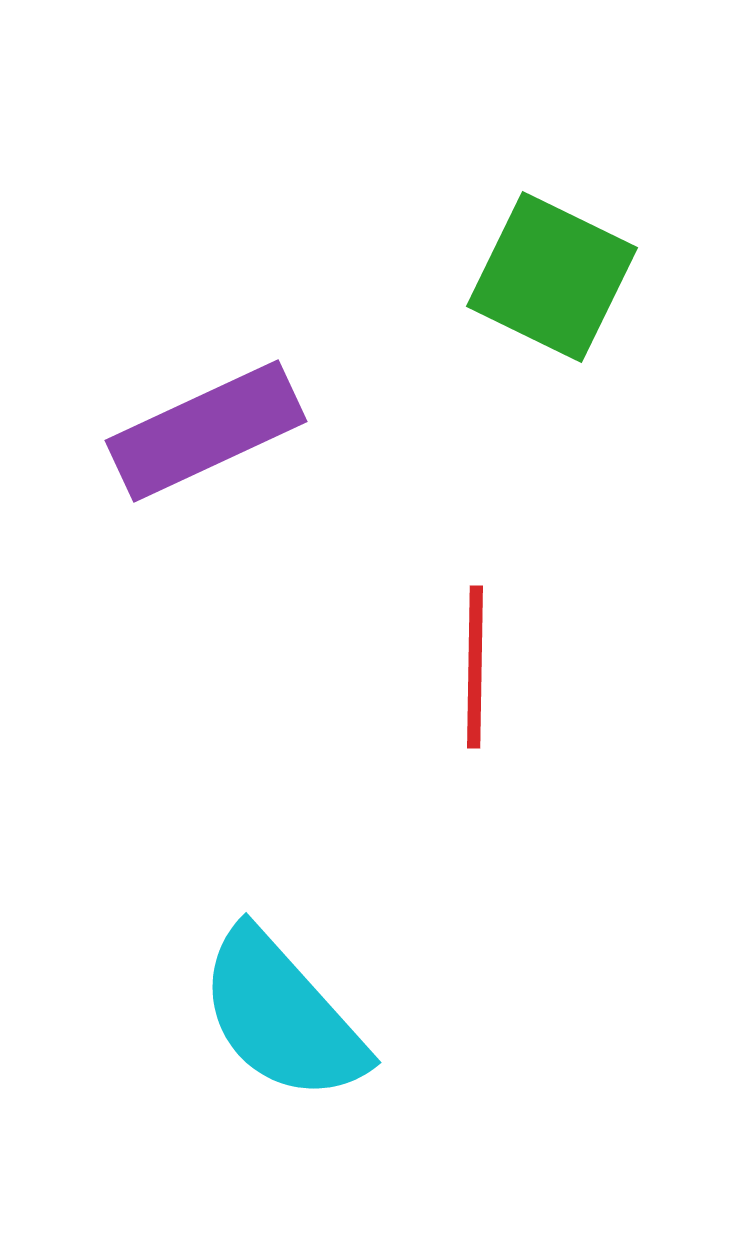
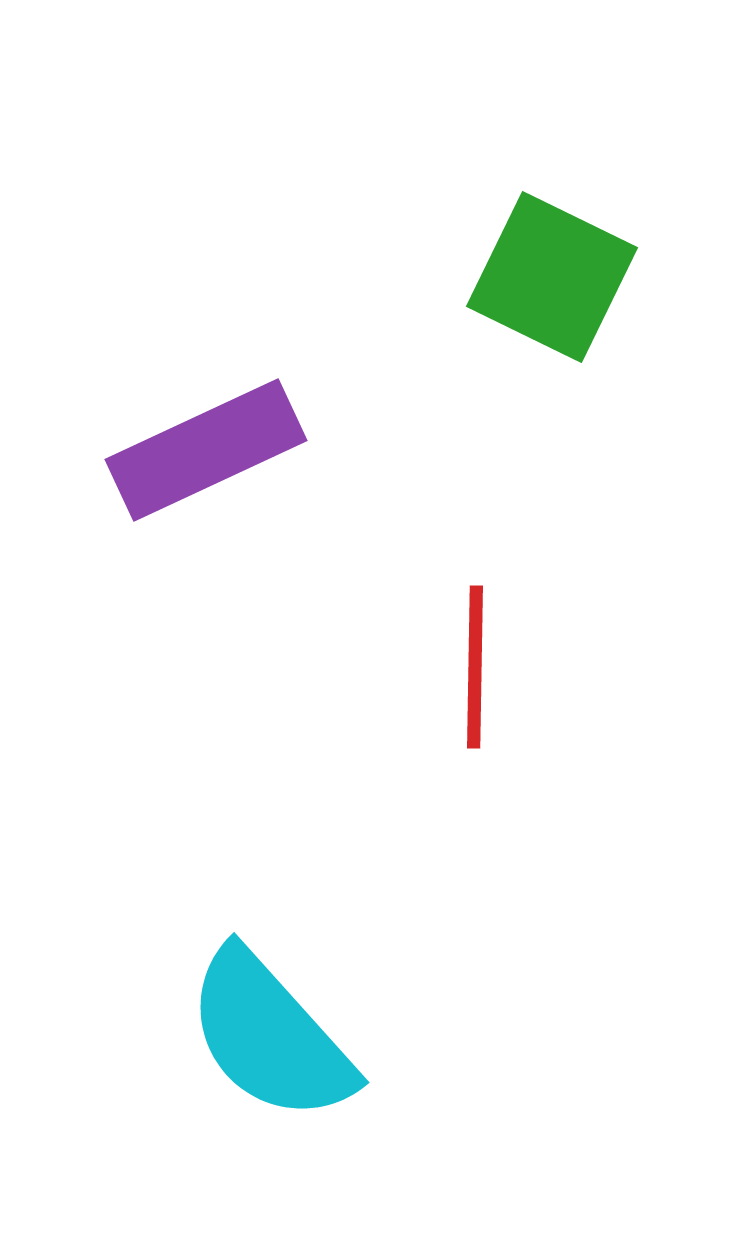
purple rectangle: moved 19 px down
cyan semicircle: moved 12 px left, 20 px down
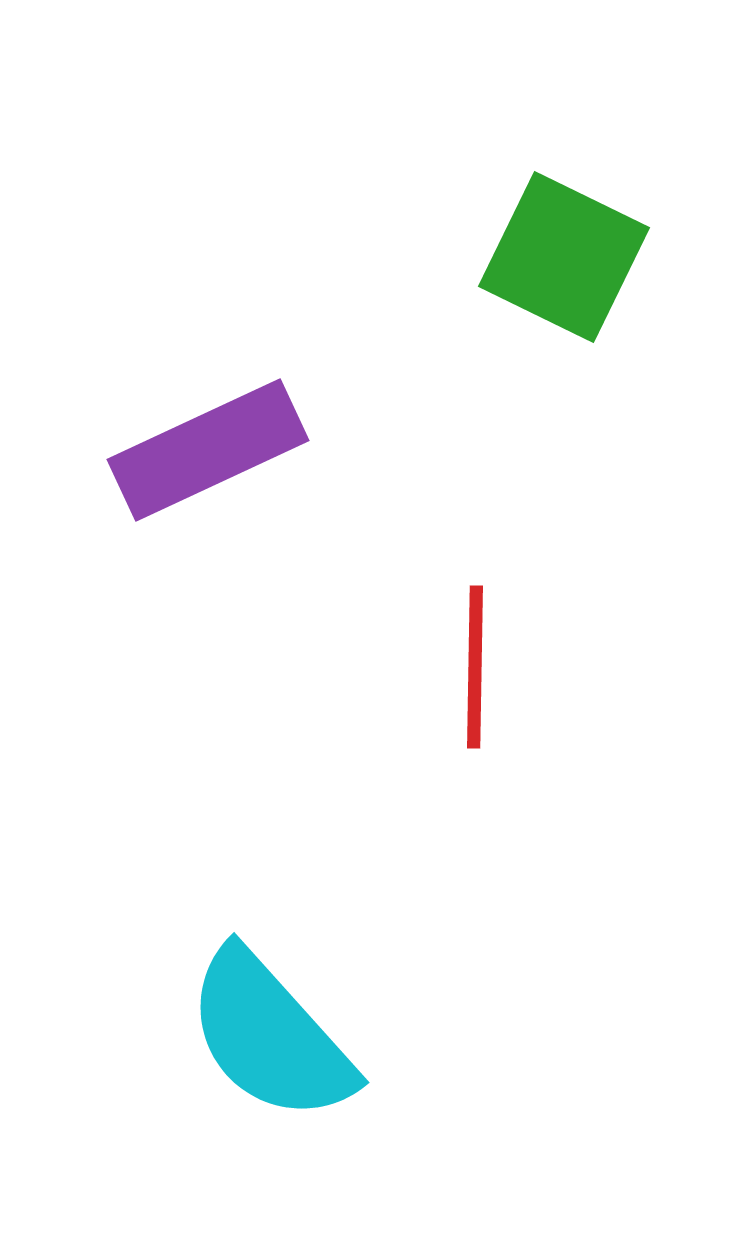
green square: moved 12 px right, 20 px up
purple rectangle: moved 2 px right
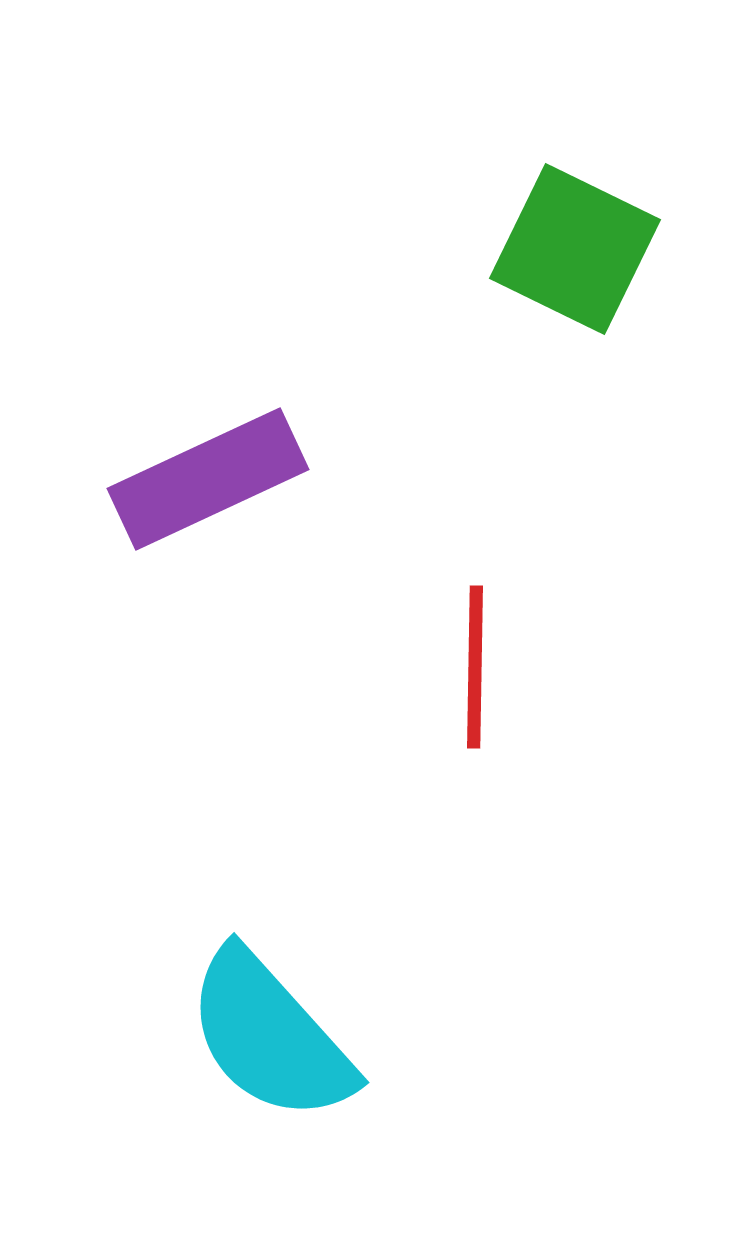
green square: moved 11 px right, 8 px up
purple rectangle: moved 29 px down
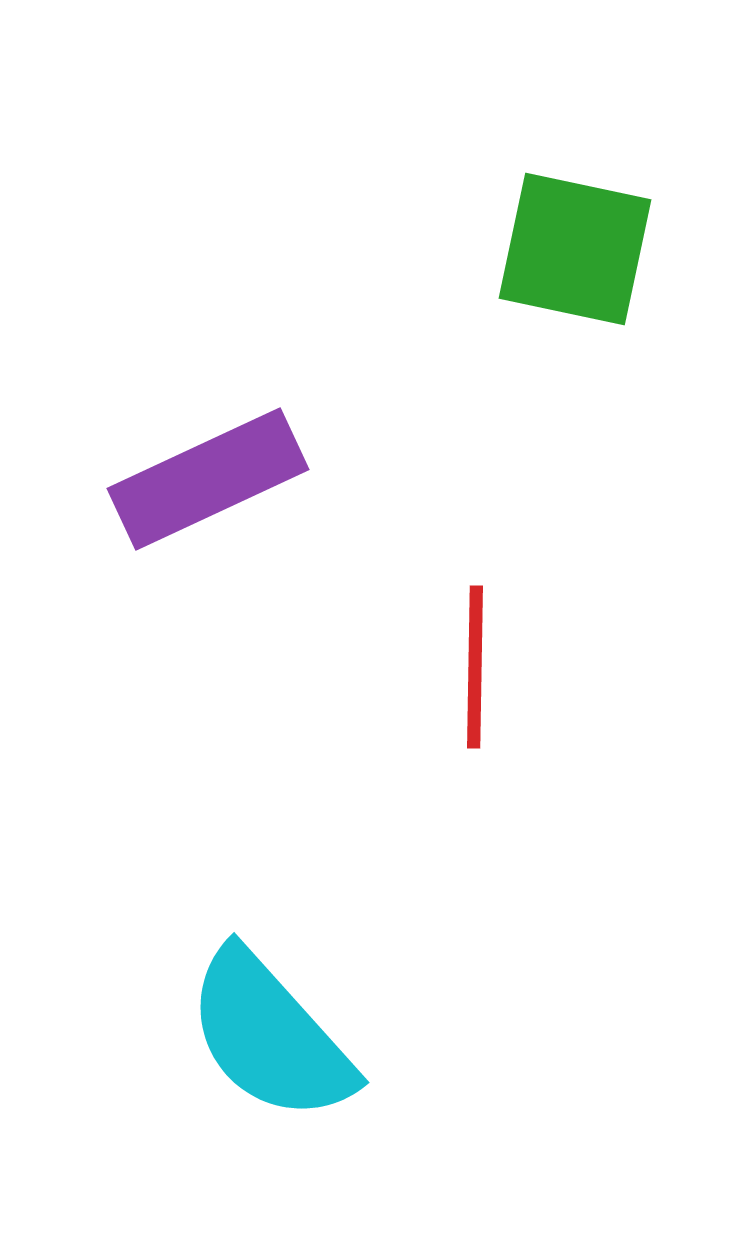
green square: rotated 14 degrees counterclockwise
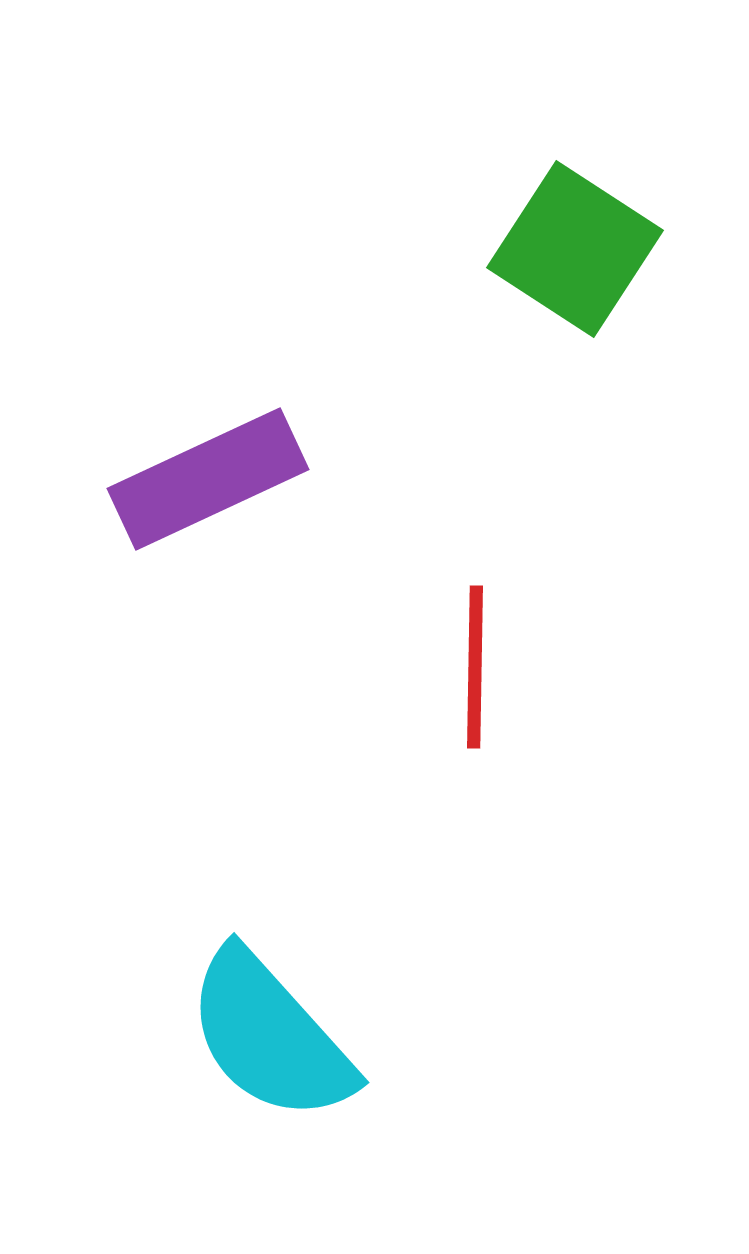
green square: rotated 21 degrees clockwise
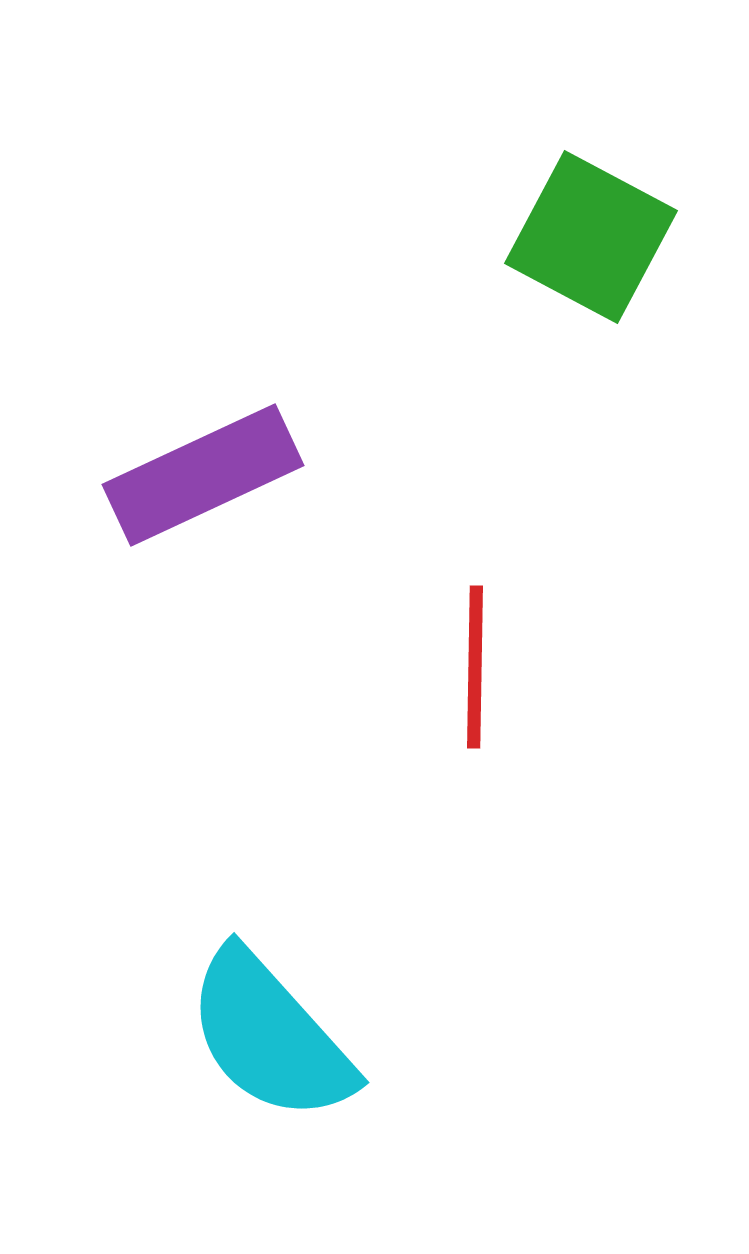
green square: moved 16 px right, 12 px up; rotated 5 degrees counterclockwise
purple rectangle: moved 5 px left, 4 px up
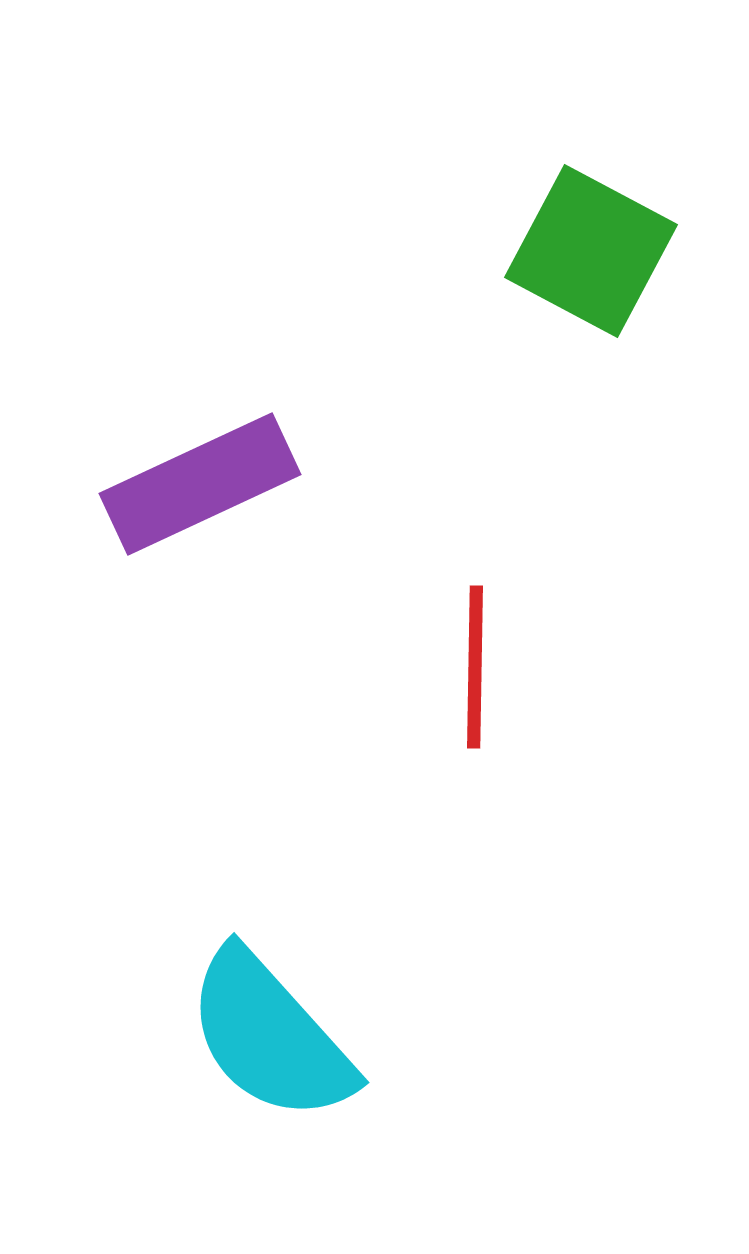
green square: moved 14 px down
purple rectangle: moved 3 px left, 9 px down
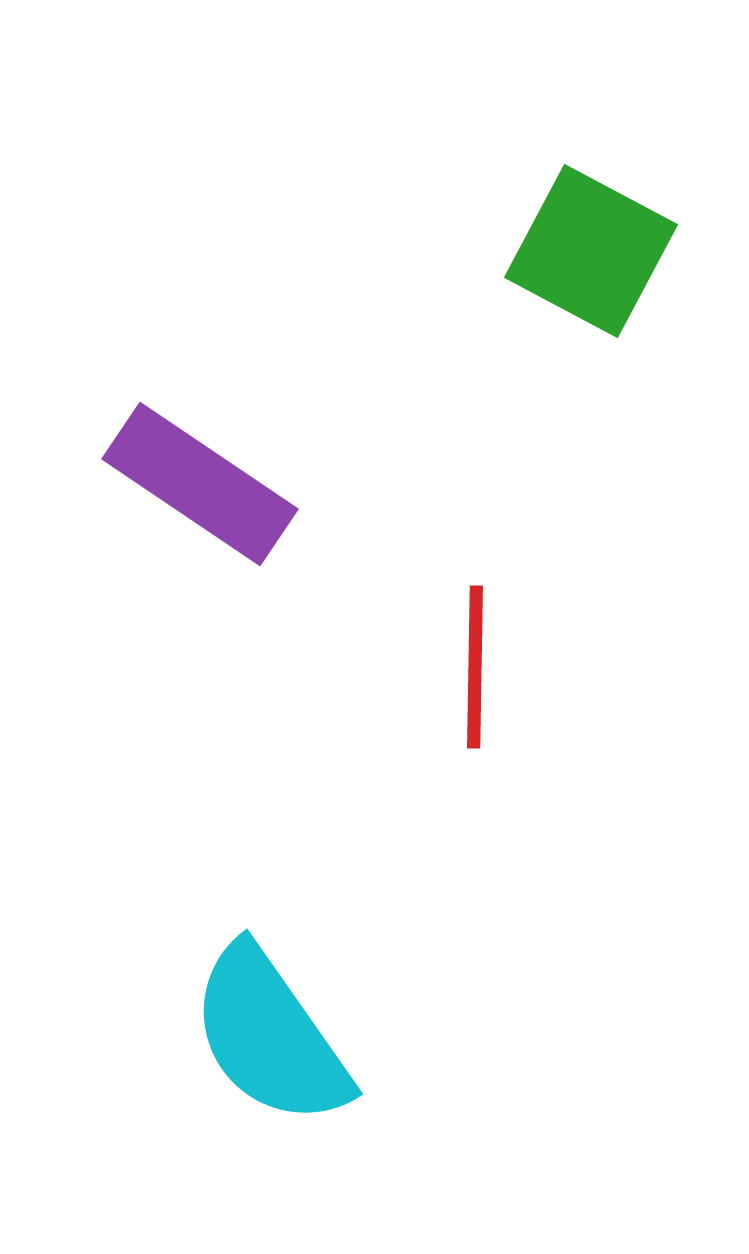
purple rectangle: rotated 59 degrees clockwise
cyan semicircle: rotated 7 degrees clockwise
